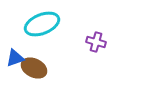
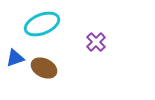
purple cross: rotated 30 degrees clockwise
brown ellipse: moved 10 px right
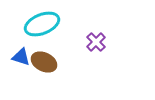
blue triangle: moved 6 px right, 1 px up; rotated 36 degrees clockwise
brown ellipse: moved 6 px up
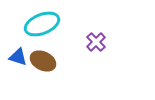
blue triangle: moved 3 px left
brown ellipse: moved 1 px left, 1 px up
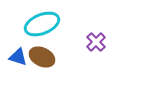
brown ellipse: moved 1 px left, 4 px up
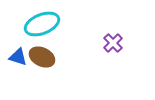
purple cross: moved 17 px right, 1 px down
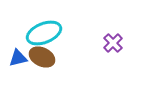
cyan ellipse: moved 2 px right, 9 px down
blue triangle: moved 1 px down; rotated 30 degrees counterclockwise
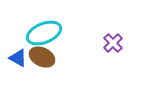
blue triangle: rotated 42 degrees clockwise
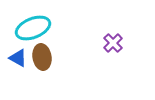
cyan ellipse: moved 11 px left, 5 px up
brown ellipse: rotated 55 degrees clockwise
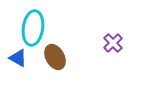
cyan ellipse: rotated 60 degrees counterclockwise
brown ellipse: moved 13 px right; rotated 20 degrees counterclockwise
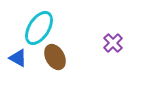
cyan ellipse: moved 6 px right; rotated 24 degrees clockwise
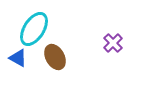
cyan ellipse: moved 5 px left, 1 px down
